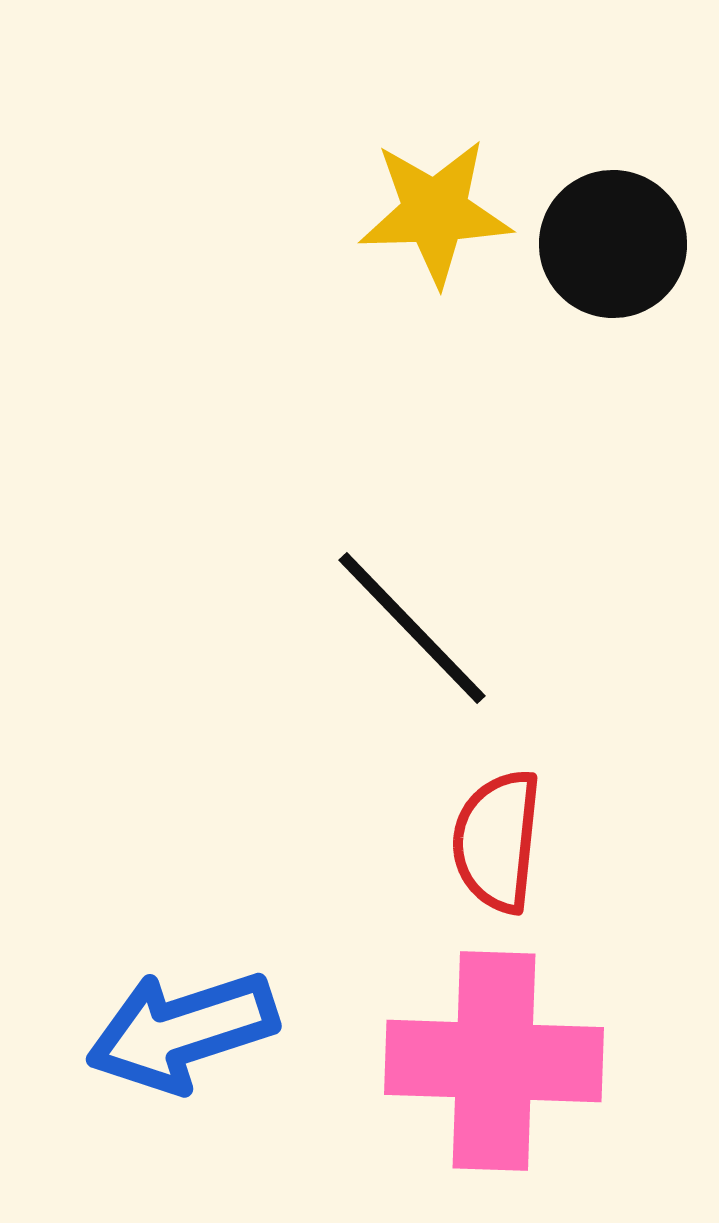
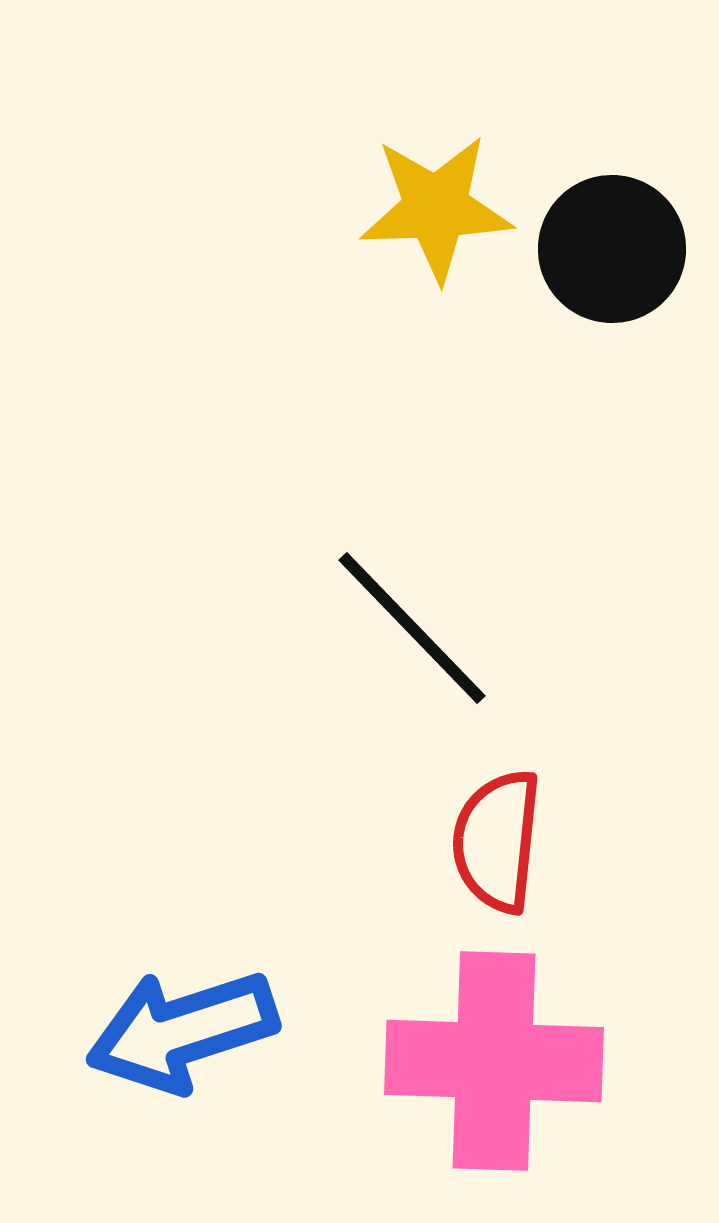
yellow star: moved 1 px right, 4 px up
black circle: moved 1 px left, 5 px down
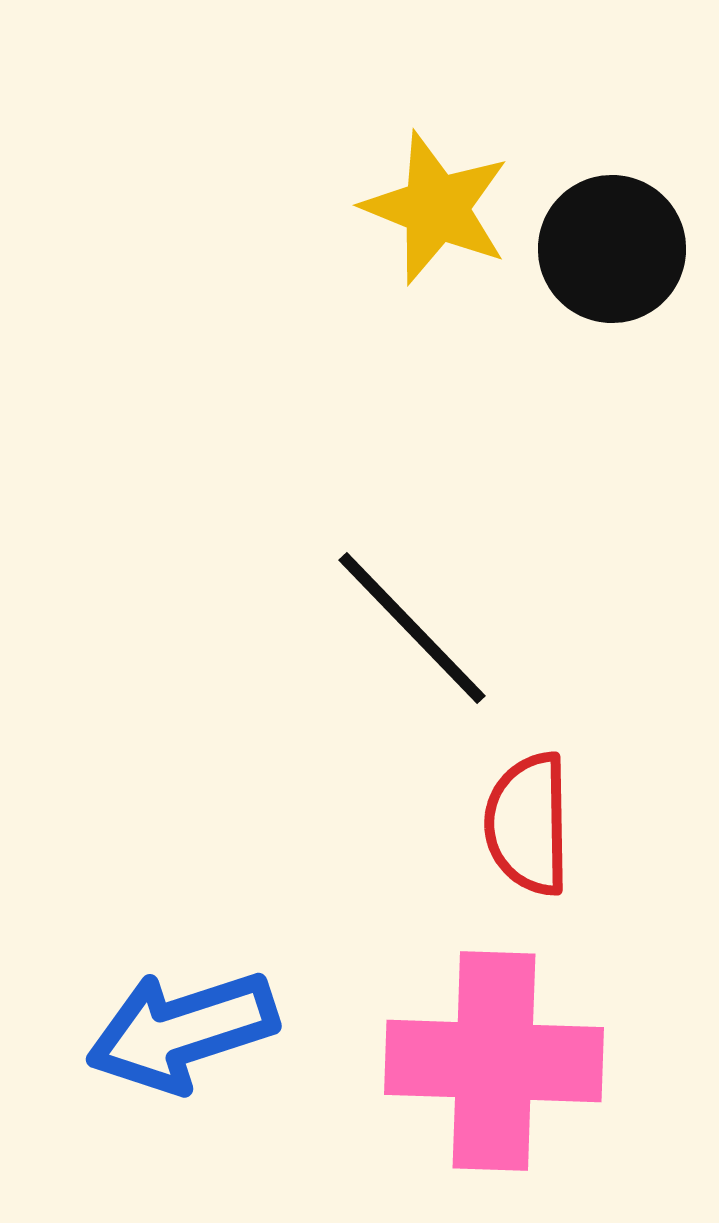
yellow star: rotated 24 degrees clockwise
red semicircle: moved 31 px right, 17 px up; rotated 7 degrees counterclockwise
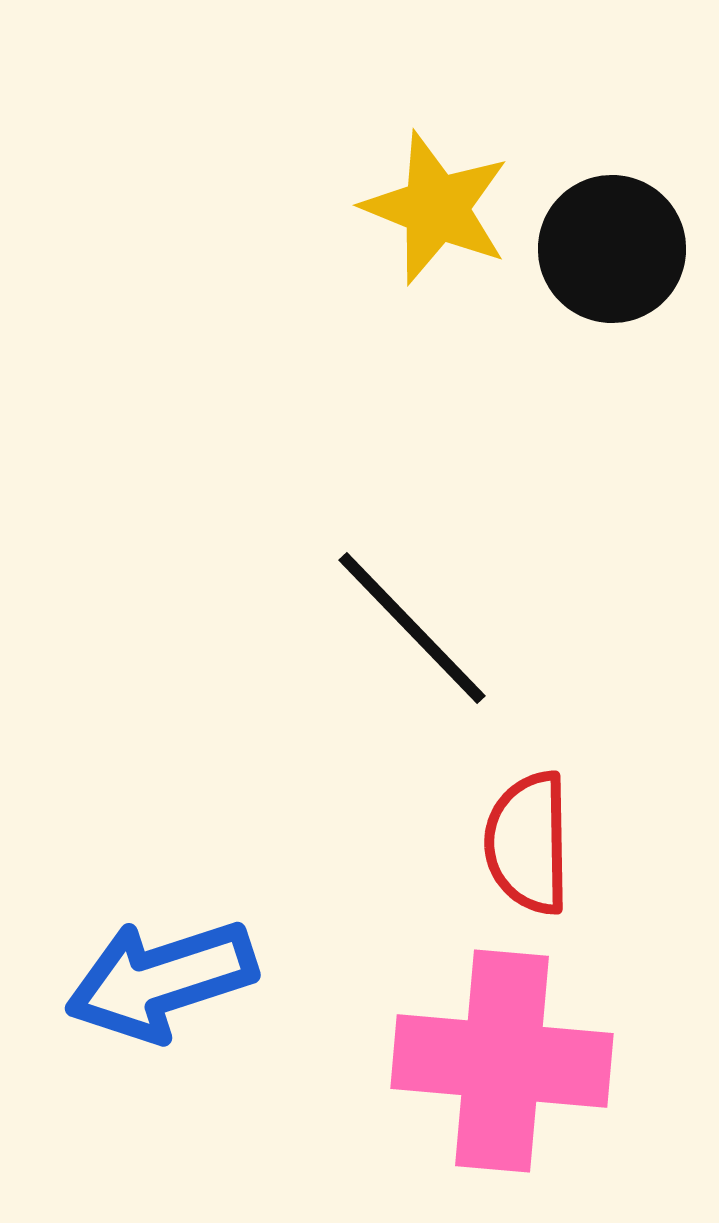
red semicircle: moved 19 px down
blue arrow: moved 21 px left, 51 px up
pink cross: moved 8 px right; rotated 3 degrees clockwise
